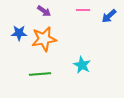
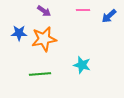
cyan star: rotated 12 degrees counterclockwise
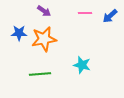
pink line: moved 2 px right, 3 px down
blue arrow: moved 1 px right
